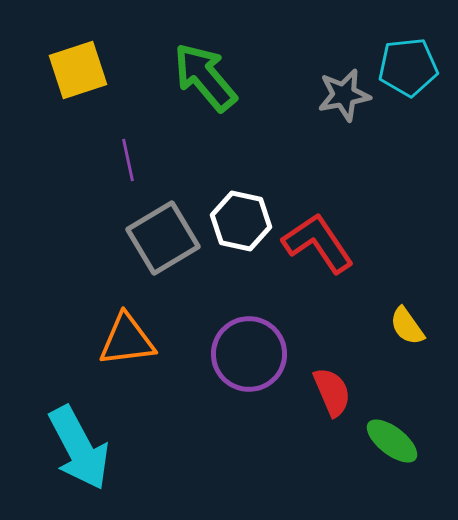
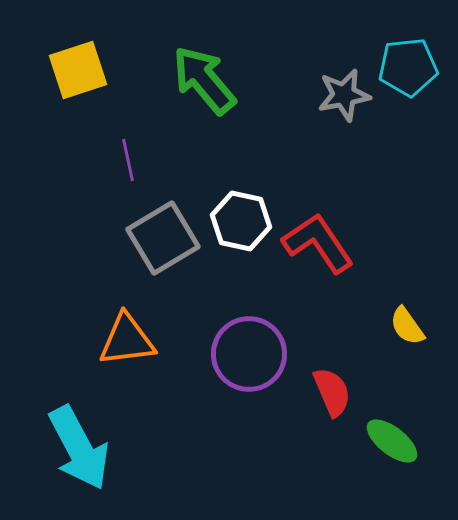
green arrow: moved 1 px left, 3 px down
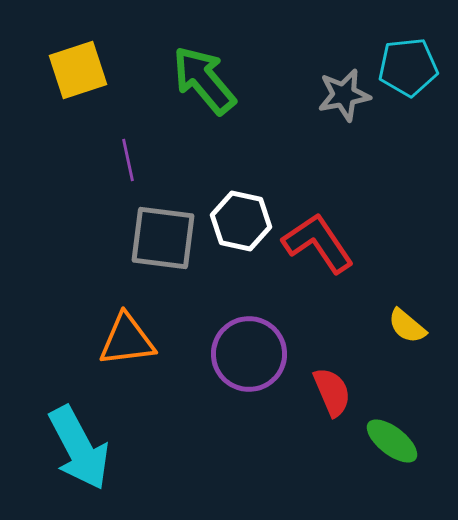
gray square: rotated 38 degrees clockwise
yellow semicircle: rotated 15 degrees counterclockwise
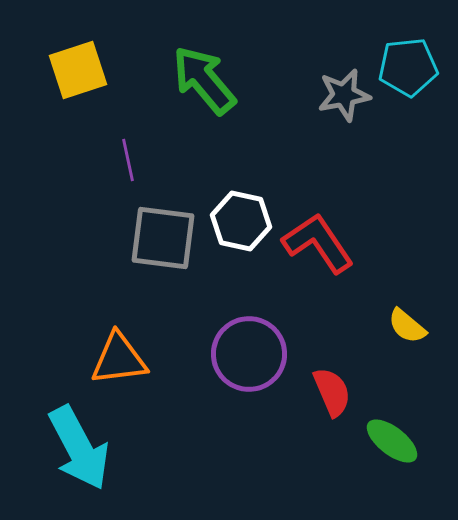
orange triangle: moved 8 px left, 19 px down
